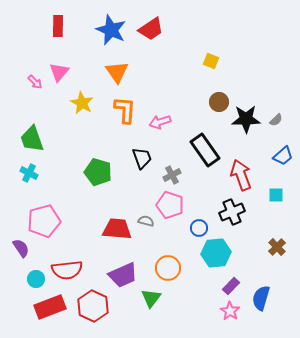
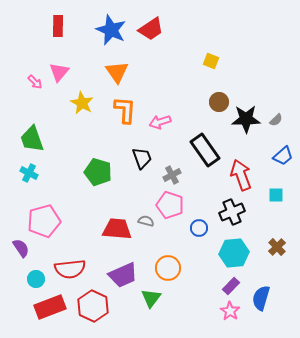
cyan hexagon at (216, 253): moved 18 px right
red semicircle at (67, 270): moved 3 px right, 1 px up
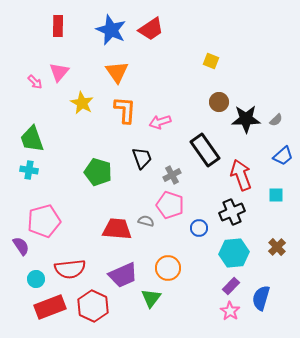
cyan cross at (29, 173): moved 3 px up; rotated 18 degrees counterclockwise
purple semicircle at (21, 248): moved 2 px up
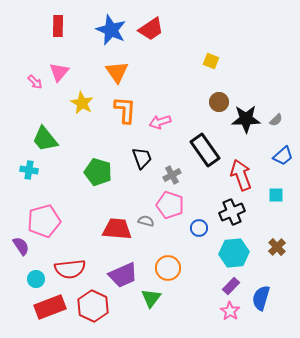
green trapezoid at (32, 139): moved 13 px right; rotated 20 degrees counterclockwise
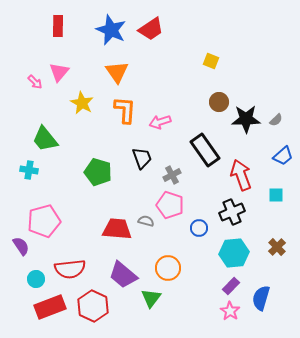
purple trapezoid at (123, 275): rotated 64 degrees clockwise
